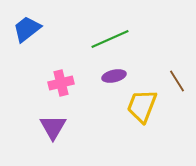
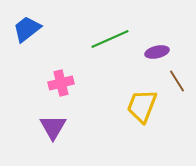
purple ellipse: moved 43 px right, 24 px up
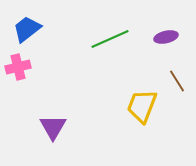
purple ellipse: moved 9 px right, 15 px up
pink cross: moved 43 px left, 16 px up
